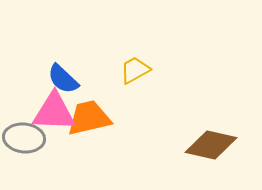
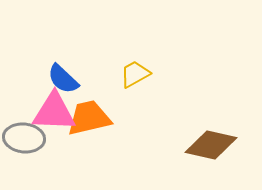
yellow trapezoid: moved 4 px down
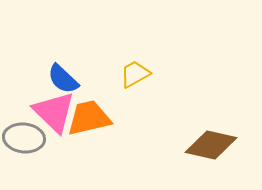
pink triangle: rotated 42 degrees clockwise
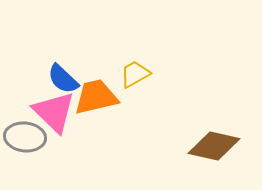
orange trapezoid: moved 7 px right, 21 px up
gray ellipse: moved 1 px right, 1 px up
brown diamond: moved 3 px right, 1 px down
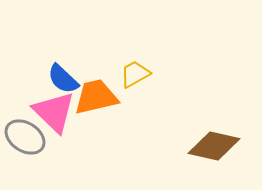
gray ellipse: rotated 27 degrees clockwise
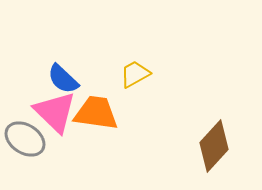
orange trapezoid: moved 16 px down; rotated 21 degrees clockwise
pink triangle: moved 1 px right
gray ellipse: moved 2 px down
brown diamond: rotated 60 degrees counterclockwise
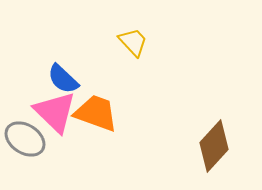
yellow trapezoid: moved 2 px left, 32 px up; rotated 76 degrees clockwise
orange trapezoid: rotated 12 degrees clockwise
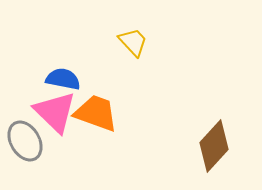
blue semicircle: rotated 148 degrees clockwise
gray ellipse: moved 2 px down; rotated 27 degrees clockwise
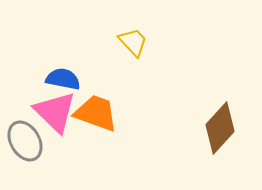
brown diamond: moved 6 px right, 18 px up
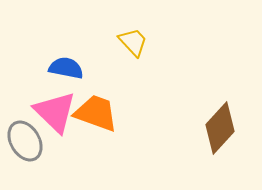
blue semicircle: moved 3 px right, 11 px up
